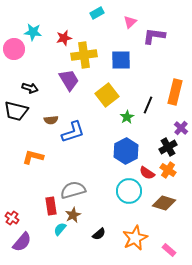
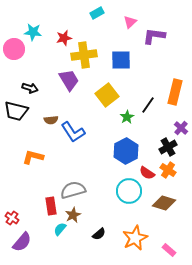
black line: rotated 12 degrees clockwise
blue L-shape: rotated 75 degrees clockwise
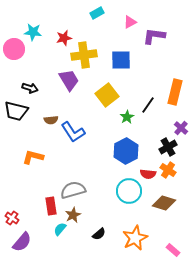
pink triangle: rotated 16 degrees clockwise
red semicircle: moved 1 px right, 1 px down; rotated 28 degrees counterclockwise
pink rectangle: moved 4 px right
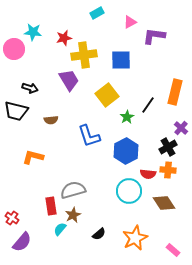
blue L-shape: moved 16 px right, 4 px down; rotated 15 degrees clockwise
orange cross: rotated 28 degrees counterclockwise
brown diamond: rotated 40 degrees clockwise
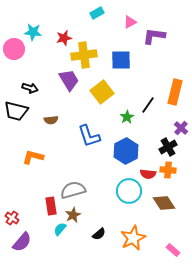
yellow square: moved 5 px left, 3 px up
orange star: moved 2 px left
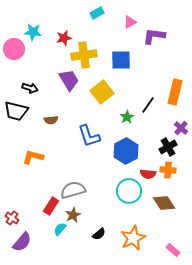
red rectangle: rotated 42 degrees clockwise
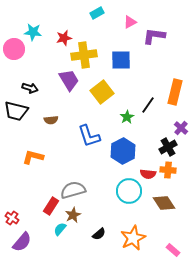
blue hexagon: moved 3 px left
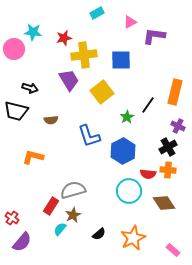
purple cross: moved 3 px left, 2 px up; rotated 16 degrees counterclockwise
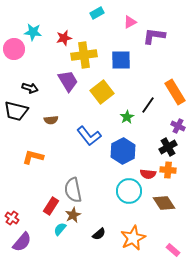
purple trapezoid: moved 1 px left, 1 px down
orange rectangle: rotated 45 degrees counterclockwise
blue L-shape: rotated 20 degrees counterclockwise
gray semicircle: rotated 85 degrees counterclockwise
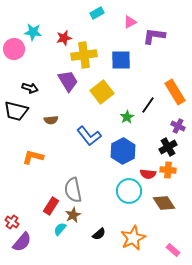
red cross: moved 4 px down
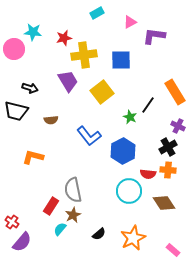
green star: moved 3 px right; rotated 16 degrees counterclockwise
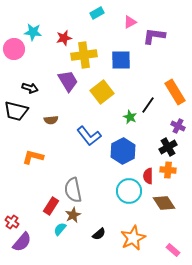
red semicircle: moved 2 px down; rotated 84 degrees clockwise
